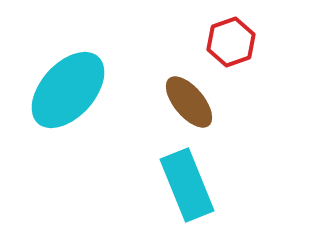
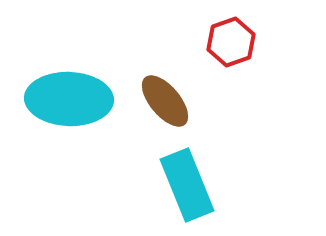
cyan ellipse: moved 1 px right, 9 px down; rotated 50 degrees clockwise
brown ellipse: moved 24 px left, 1 px up
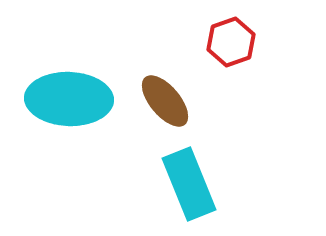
cyan rectangle: moved 2 px right, 1 px up
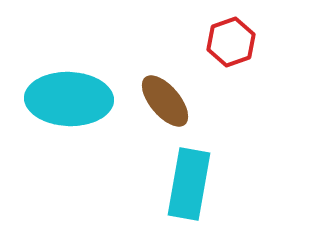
cyan rectangle: rotated 32 degrees clockwise
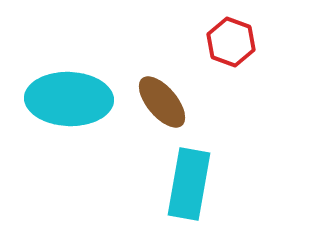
red hexagon: rotated 21 degrees counterclockwise
brown ellipse: moved 3 px left, 1 px down
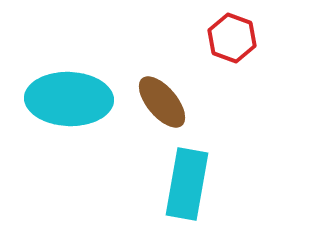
red hexagon: moved 1 px right, 4 px up
cyan rectangle: moved 2 px left
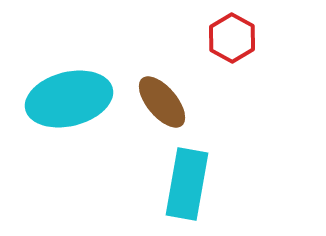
red hexagon: rotated 9 degrees clockwise
cyan ellipse: rotated 16 degrees counterclockwise
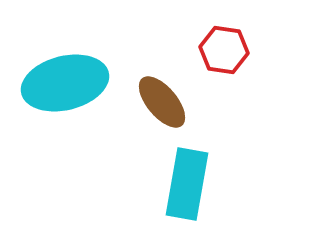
red hexagon: moved 8 px left, 12 px down; rotated 21 degrees counterclockwise
cyan ellipse: moved 4 px left, 16 px up
